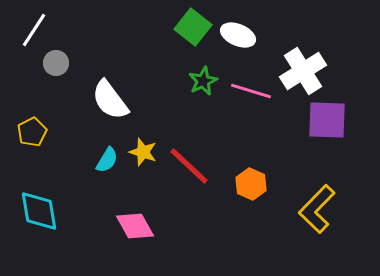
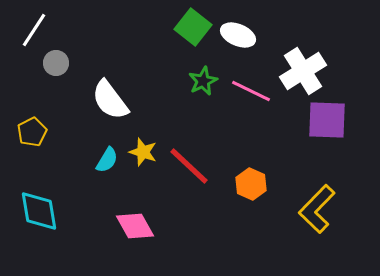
pink line: rotated 9 degrees clockwise
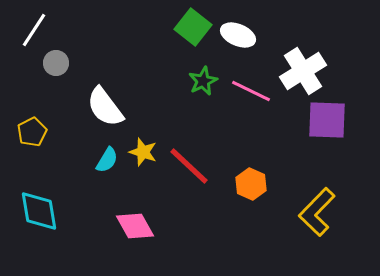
white semicircle: moved 5 px left, 7 px down
yellow L-shape: moved 3 px down
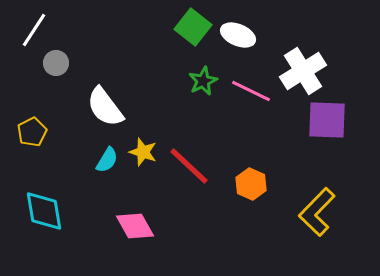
cyan diamond: moved 5 px right
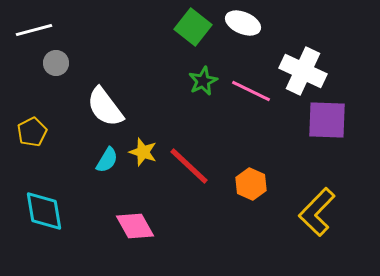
white line: rotated 42 degrees clockwise
white ellipse: moved 5 px right, 12 px up
white cross: rotated 33 degrees counterclockwise
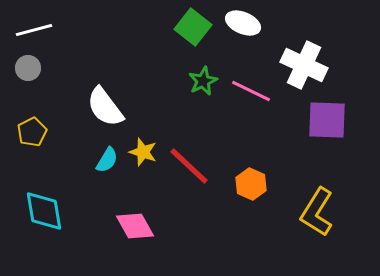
gray circle: moved 28 px left, 5 px down
white cross: moved 1 px right, 6 px up
yellow L-shape: rotated 12 degrees counterclockwise
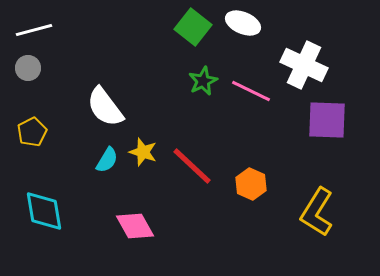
red line: moved 3 px right
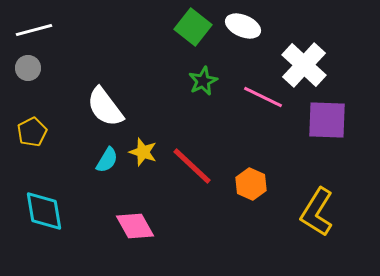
white ellipse: moved 3 px down
white cross: rotated 18 degrees clockwise
pink line: moved 12 px right, 6 px down
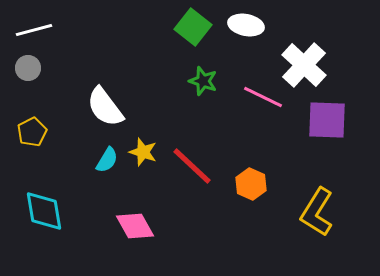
white ellipse: moved 3 px right, 1 px up; rotated 12 degrees counterclockwise
green star: rotated 28 degrees counterclockwise
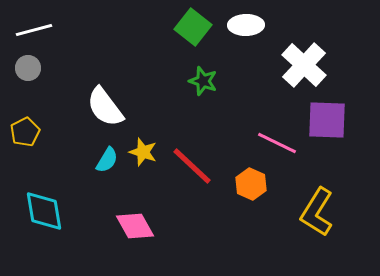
white ellipse: rotated 12 degrees counterclockwise
pink line: moved 14 px right, 46 px down
yellow pentagon: moved 7 px left
